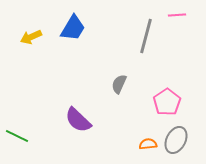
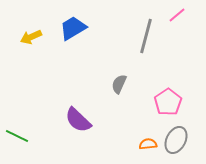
pink line: rotated 36 degrees counterclockwise
blue trapezoid: rotated 152 degrees counterclockwise
pink pentagon: moved 1 px right
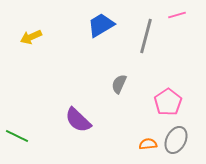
pink line: rotated 24 degrees clockwise
blue trapezoid: moved 28 px right, 3 px up
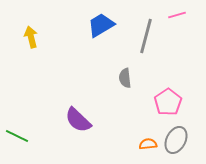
yellow arrow: rotated 100 degrees clockwise
gray semicircle: moved 6 px right, 6 px up; rotated 30 degrees counterclockwise
